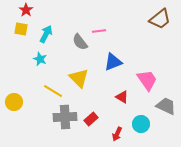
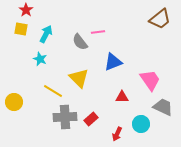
pink line: moved 1 px left, 1 px down
pink trapezoid: moved 3 px right
red triangle: rotated 32 degrees counterclockwise
gray trapezoid: moved 3 px left, 1 px down
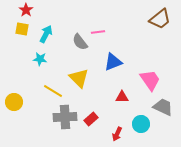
yellow square: moved 1 px right
cyan star: rotated 16 degrees counterclockwise
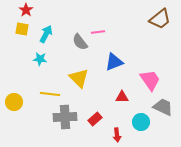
blue triangle: moved 1 px right
yellow line: moved 3 px left, 3 px down; rotated 24 degrees counterclockwise
red rectangle: moved 4 px right
cyan circle: moved 2 px up
red arrow: moved 1 px down; rotated 32 degrees counterclockwise
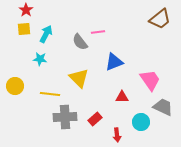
yellow square: moved 2 px right; rotated 16 degrees counterclockwise
yellow circle: moved 1 px right, 16 px up
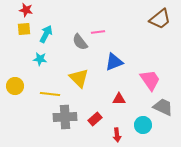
red star: rotated 24 degrees counterclockwise
red triangle: moved 3 px left, 2 px down
cyan circle: moved 2 px right, 3 px down
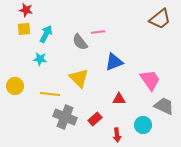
gray trapezoid: moved 1 px right, 1 px up
gray cross: rotated 25 degrees clockwise
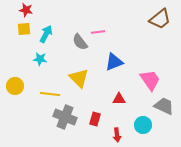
red rectangle: rotated 32 degrees counterclockwise
